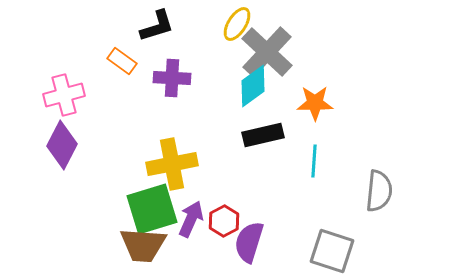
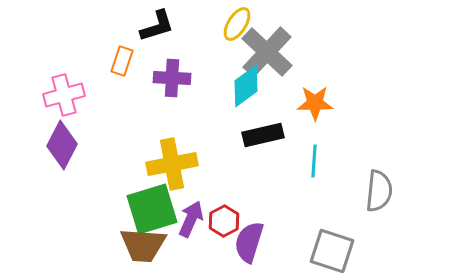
orange rectangle: rotated 72 degrees clockwise
cyan diamond: moved 7 px left
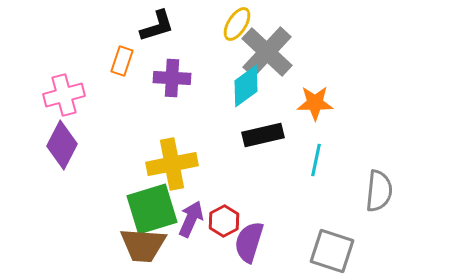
cyan line: moved 2 px right, 1 px up; rotated 8 degrees clockwise
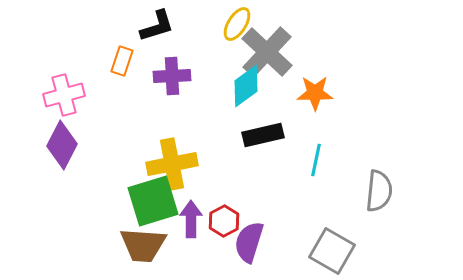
purple cross: moved 2 px up; rotated 6 degrees counterclockwise
orange star: moved 10 px up
green square: moved 1 px right, 8 px up
purple arrow: rotated 24 degrees counterclockwise
gray square: rotated 12 degrees clockwise
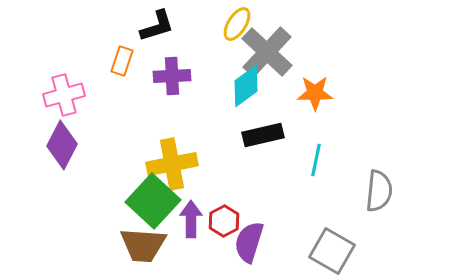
green square: rotated 30 degrees counterclockwise
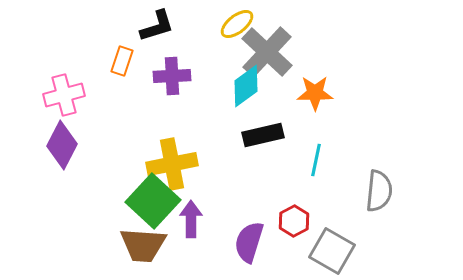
yellow ellipse: rotated 20 degrees clockwise
red hexagon: moved 70 px right
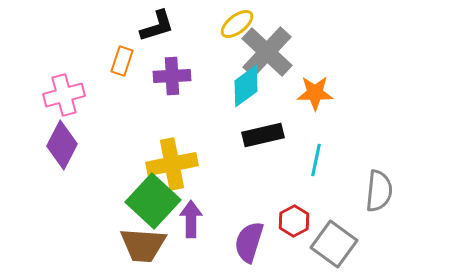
gray square: moved 2 px right, 7 px up; rotated 6 degrees clockwise
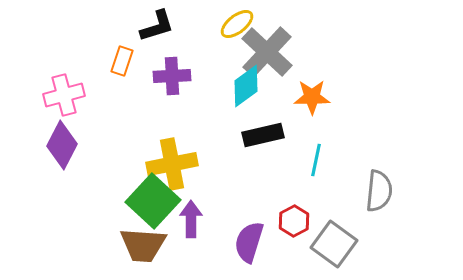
orange star: moved 3 px left, 4 px down
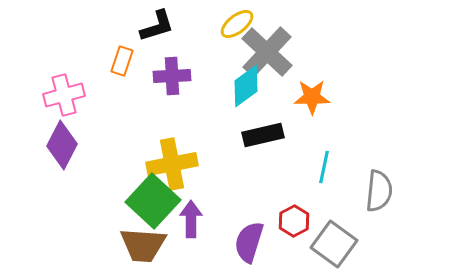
cyan line: moved 8 px right, 7 px down
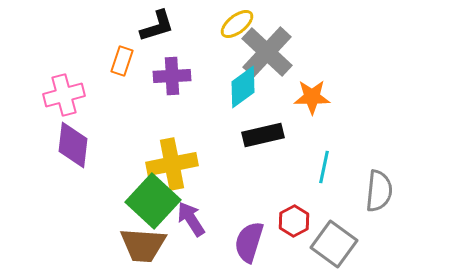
cyan diamond: moved 3 px left, 1 px down
purple diamond: moved 11 px right; rotated 21 degrees counterclockwise
purple arrow: rotated 33 degrees counterclockwise
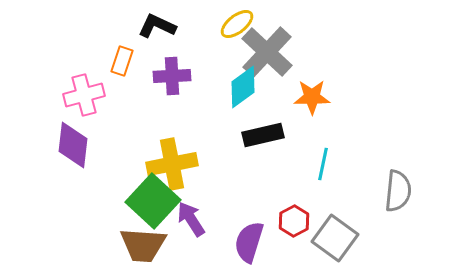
black L-shape: rotated 138 degrees counterclockwise
pink cross: moved 20 px right
cyan line: moved 1 px left, 3 px up
gray semicircle: moved 19 px right
gray square: moved 1 px right, 6 px up
